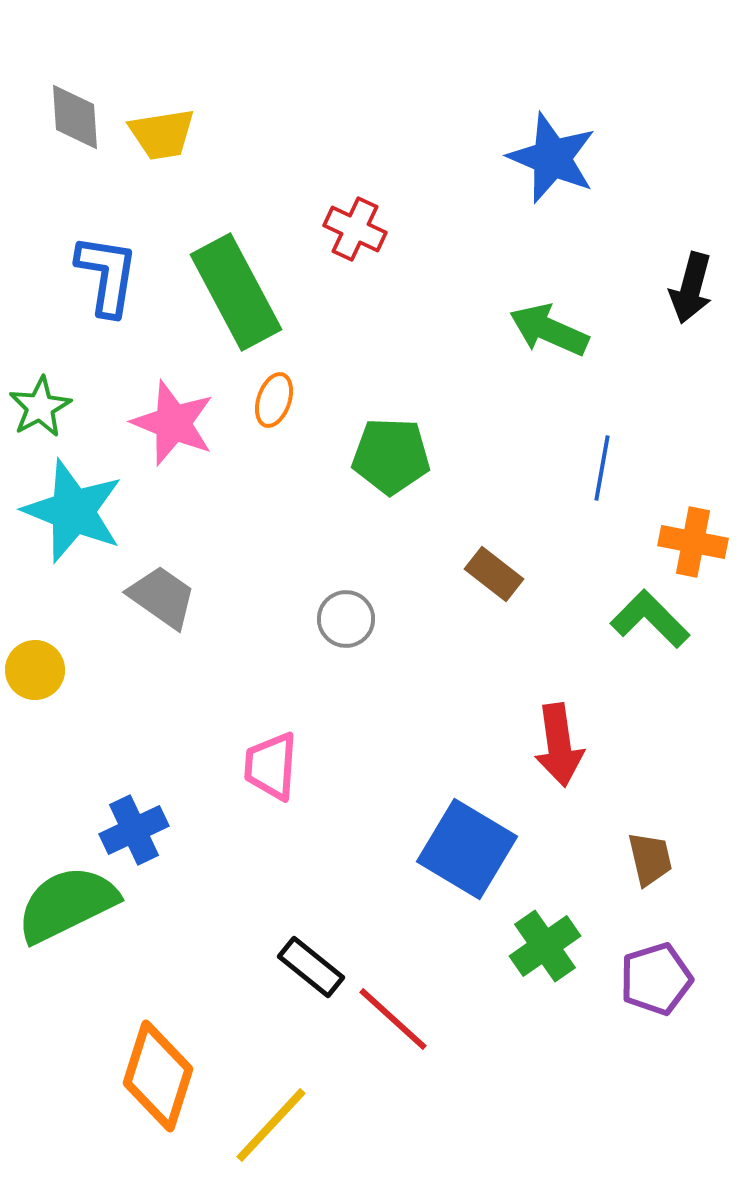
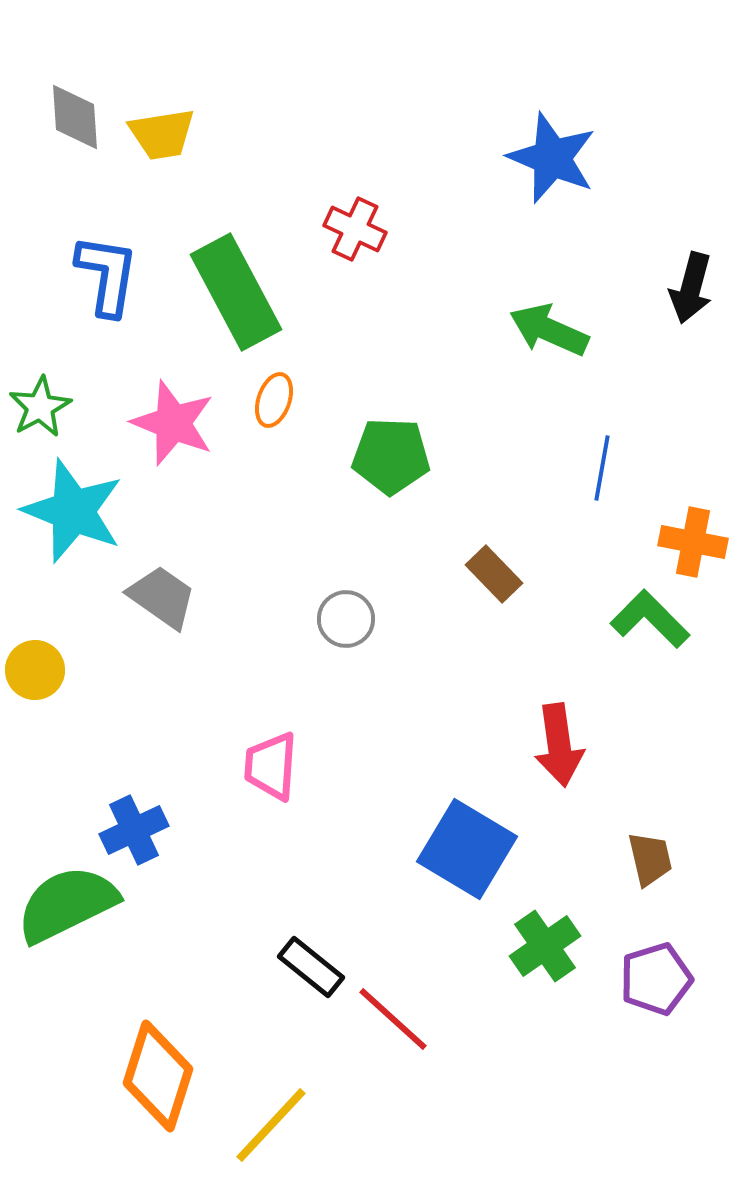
brown rectangle: rotated 8 degrees clockwise
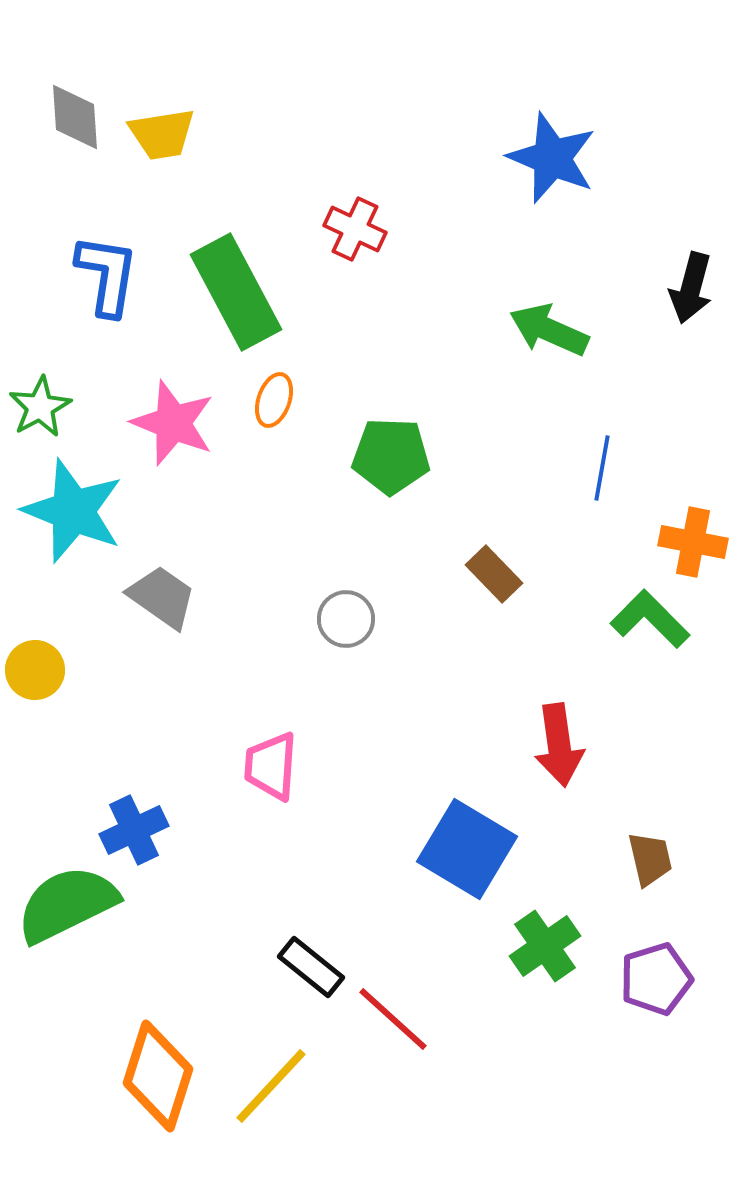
yellow line: moved 39 px up
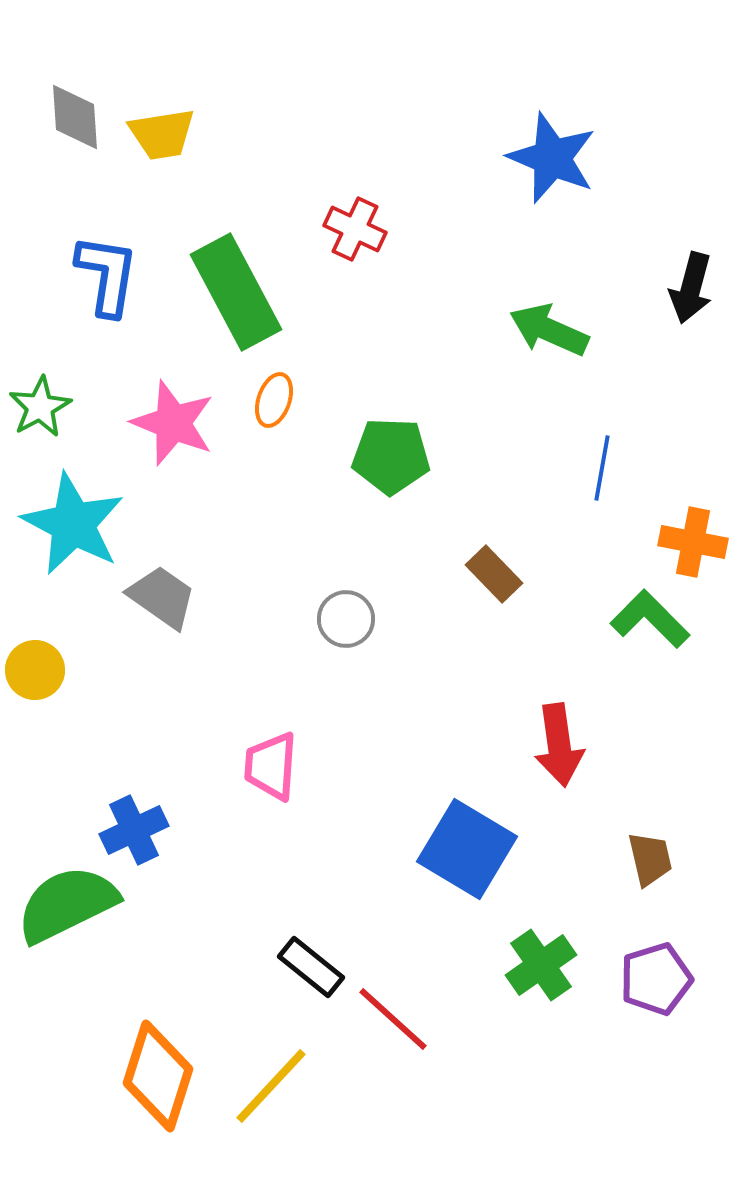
cyan star: moved 13 px down; rotated 6 degrees clockwise
green cross: moved 4 px left, 19 px down
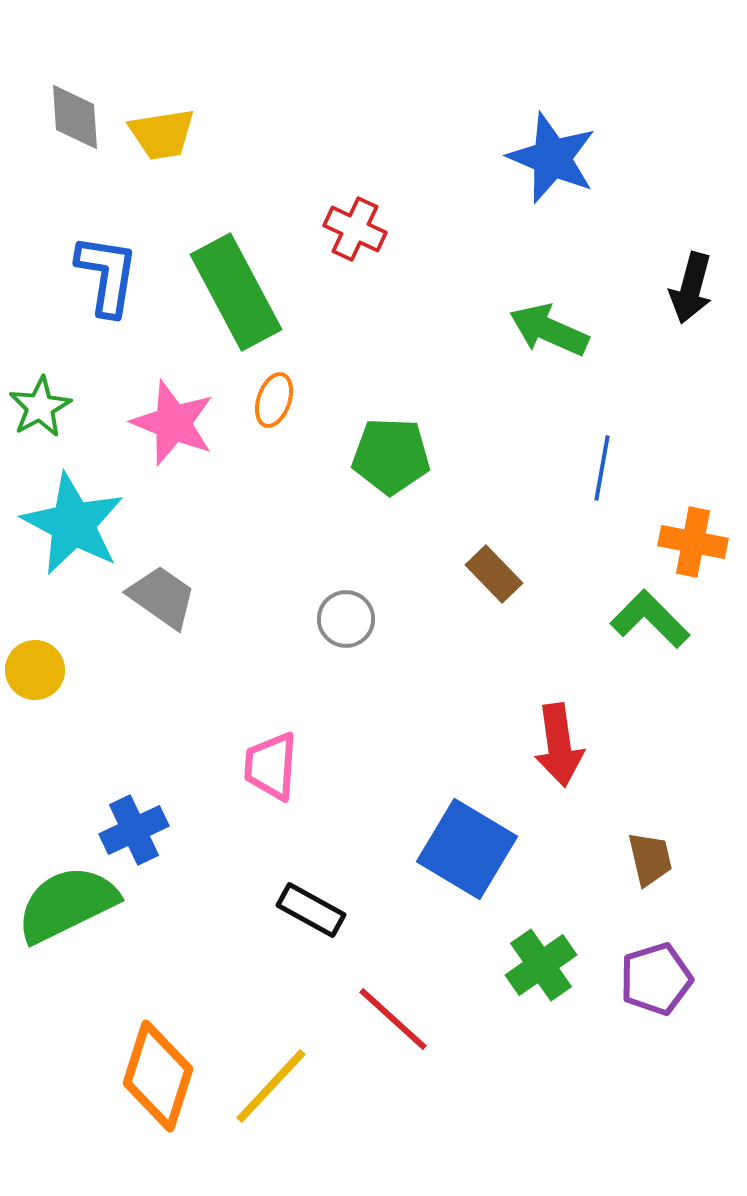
black rectangle: moved 57 px up; rotated 10 degrees counterclockwise
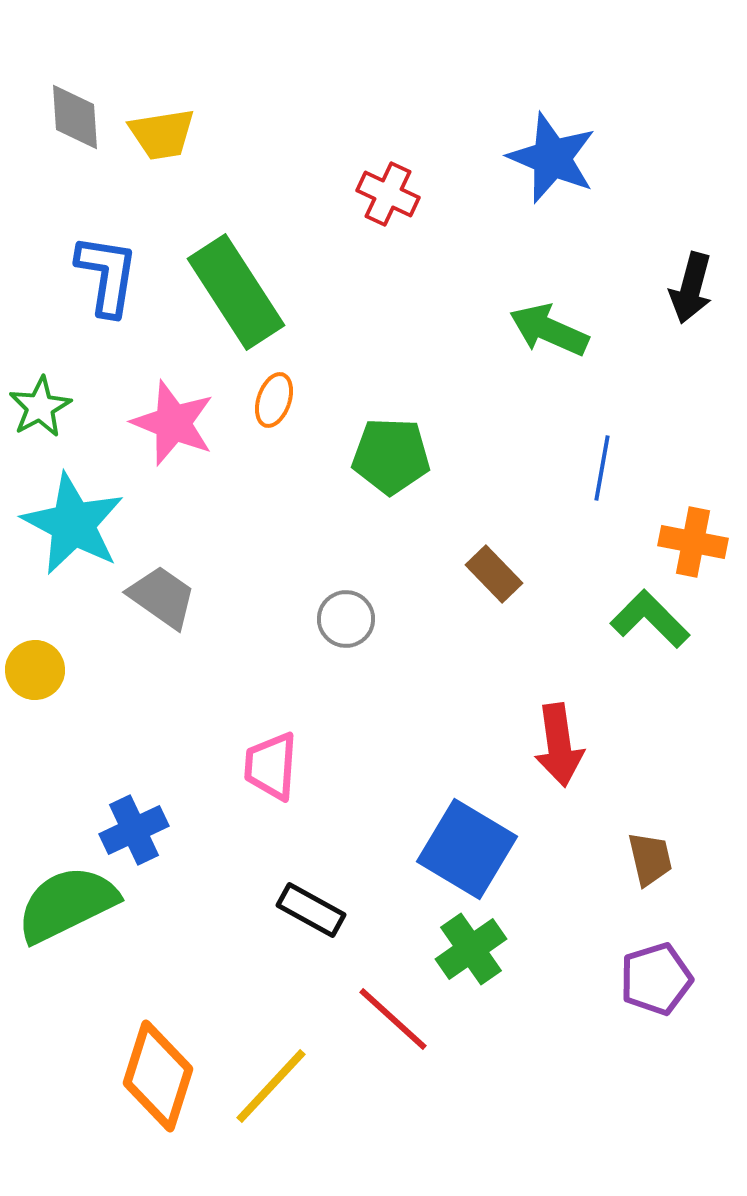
red cross: moved 33 px right, 35 px up
green rectangle: rotated 5 degrees counterclockwise
green cross: moved 70 px left, 16 px up
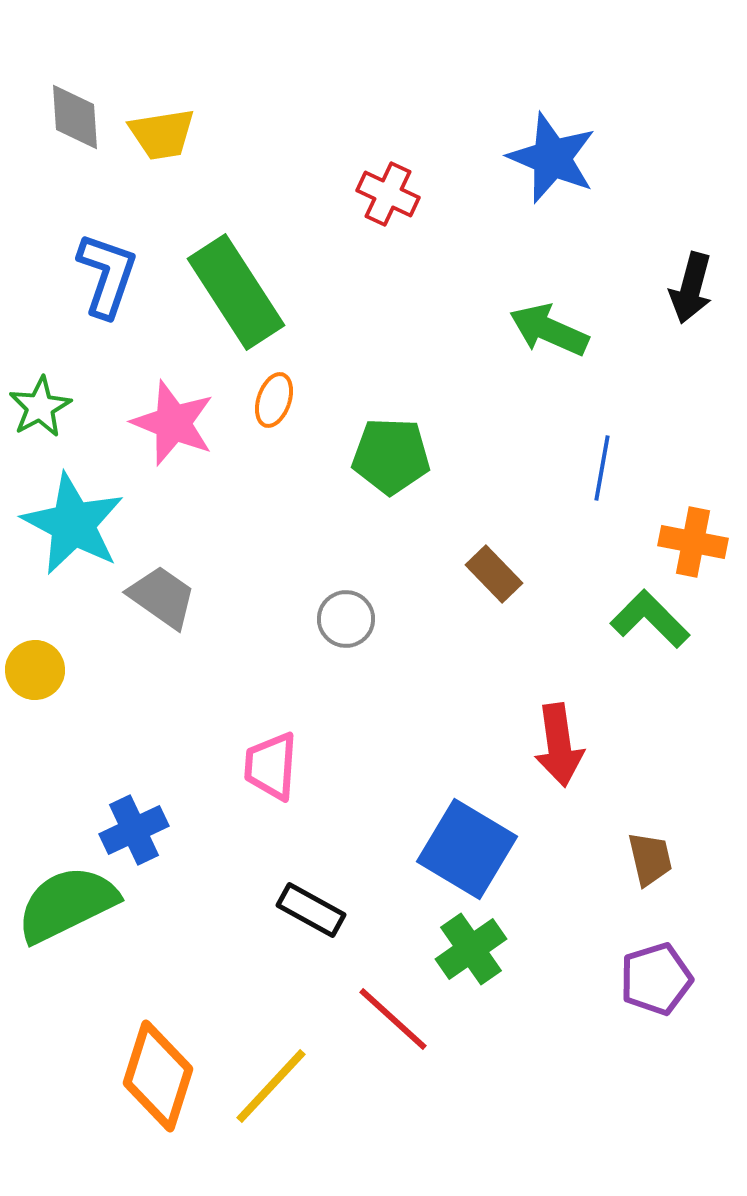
blue L-shape: rotated 10 degrees clockwise
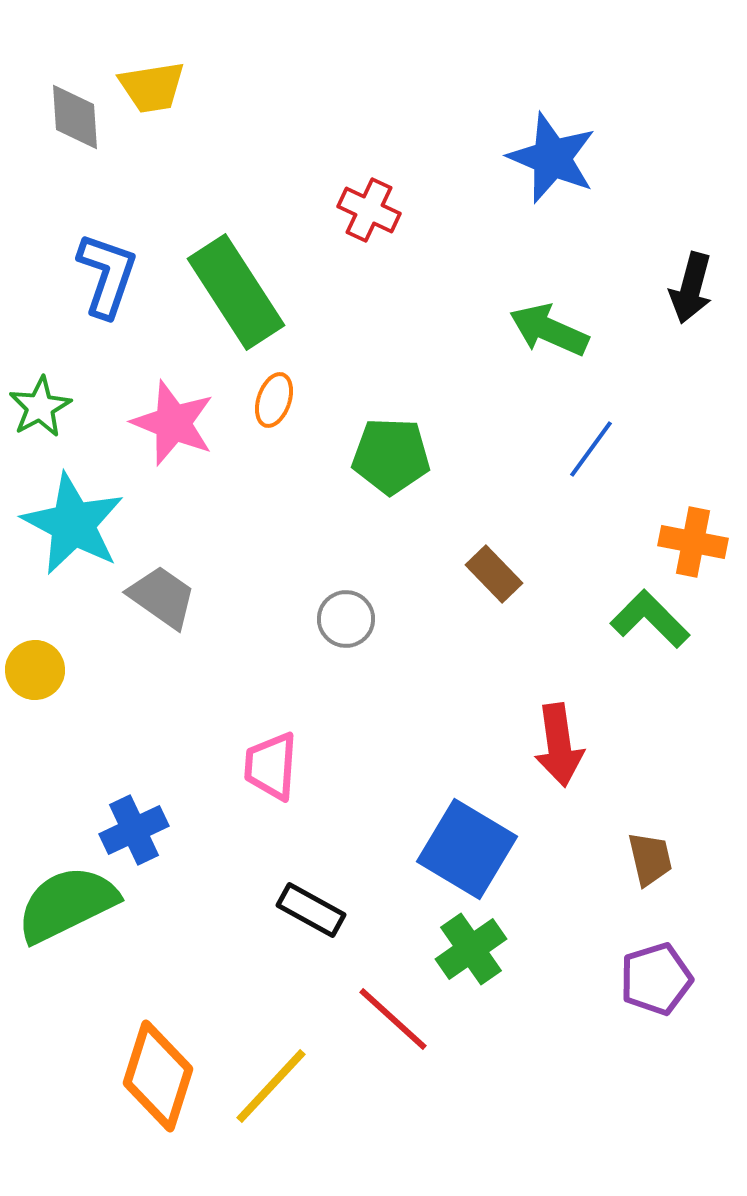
yellow trapezoid: moved 10 px left, 47 px up
red cross: moved 19 px left, 16 px down
blue line: moved 11 px left, 19 px up; rotated 26 degrees clockwise
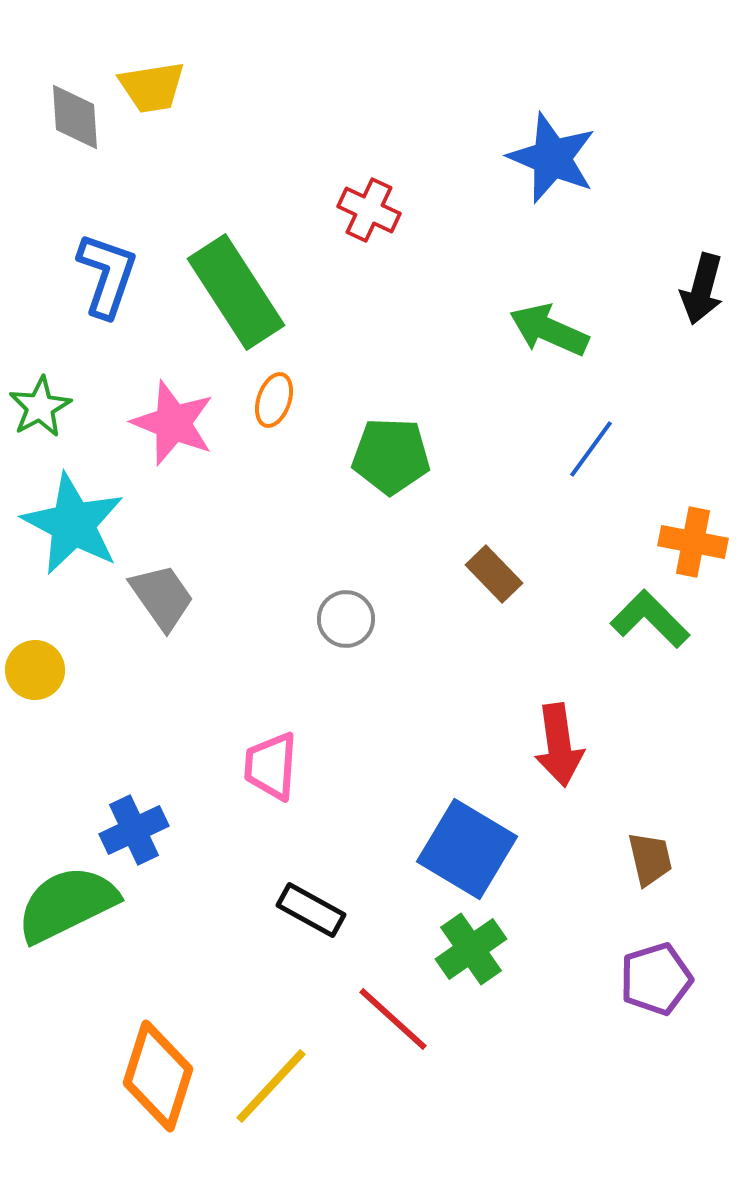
black arrow: moved 11 px right, 1 px down
gray trapezoid: rotated 20 degrees clockwise
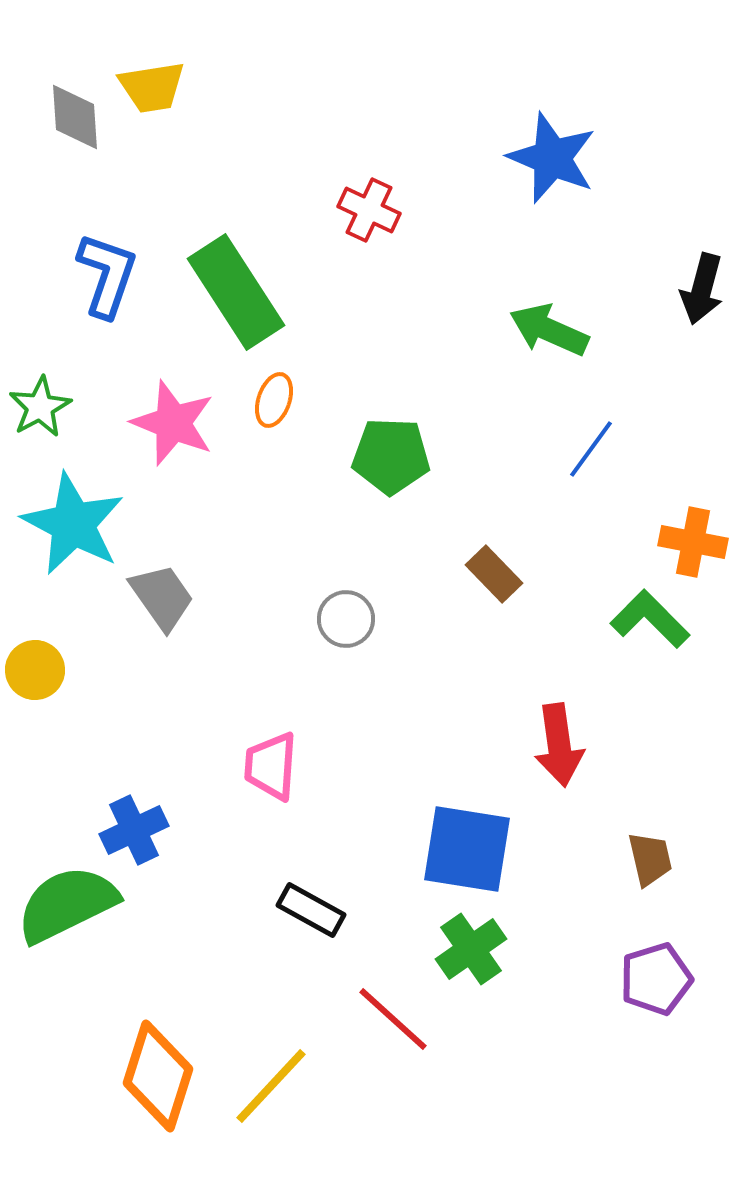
blue square: rotated 22 degrees counterclockwise
